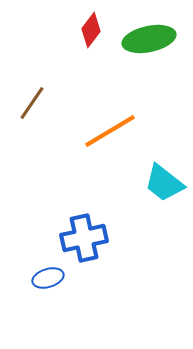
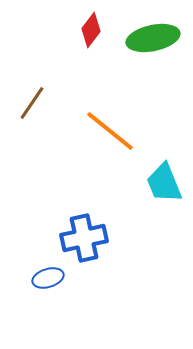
green ellipse: moved 4 px right, 1 px up
orange line: rotated 70 degrees clockwise
cyan trapezoid: rotated 30 degrees clockwise
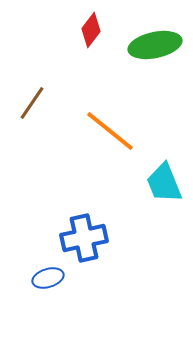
green ellipse: moved 2 px right, 7 px down
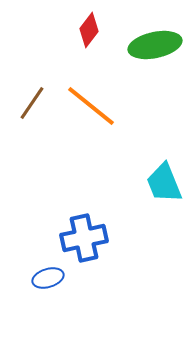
red diamond: moved 2 px left
orange line: moved 19 px left, 25 px up
